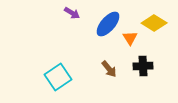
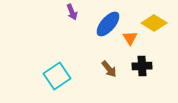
purple arrow: moved 1 px up; rotated 35 degrees clockwise
black cross: moved 1 px left
cyan square: moved 1 px left, 1 px up
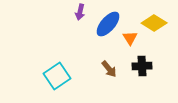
purple arrow: moved 8 px right; rotated 35 degrees clockwise
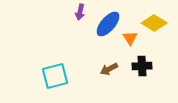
brown arrow: rotated 102 degrees clockwise
cyan square: moved 2 px left; rotated 20 degrees clockwise
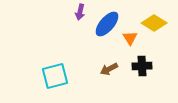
blue ellipse: moved 1 px left
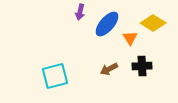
yellow diamond: moved 1 px left
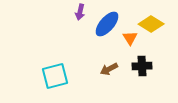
yellow diamond: moved 2 px left, 1 px down
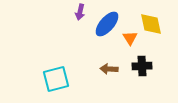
yellow diamond: rotated 45 degrees clockwise
brown arrow: rotated 30 degrees clockwise
cyan square: moved 1 px right, 3 px down
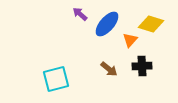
purple arrow: moved 2 px down; rotated 119 degrees clockwise
yellow diamond: rotated 60 degrees counterclockwise
orange triangle: moved 2 px down; rotated 14 degrees clockwise
brown arrow: rotated 144 degrees counterclockwise
